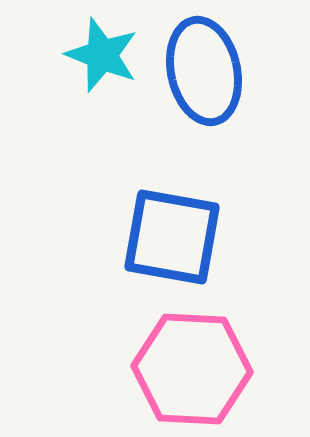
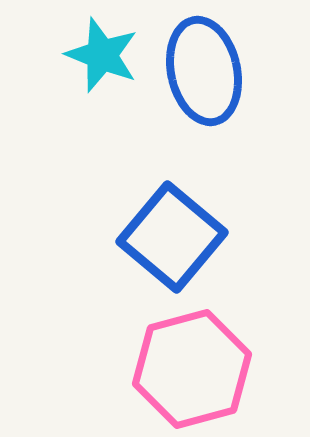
blue square: rotated 30 degrees clockwise
pink hexagon: rotated 18 degrees counterclockwise
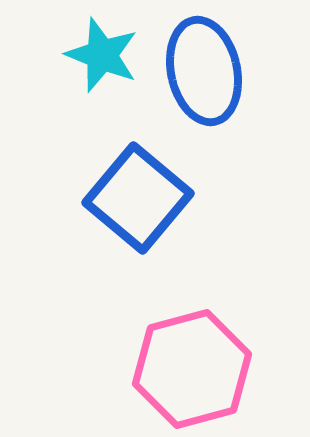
blue square: moved 34 px left, 39 px up
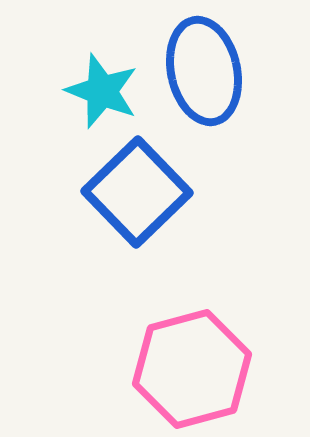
cyan star: moved 36 px down
blue square: moved 1 px left, 6 px up; rotated 6 degrees clockwise
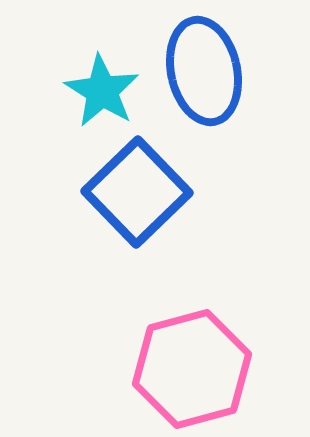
cyan star: rotated 10 degrees clockwise
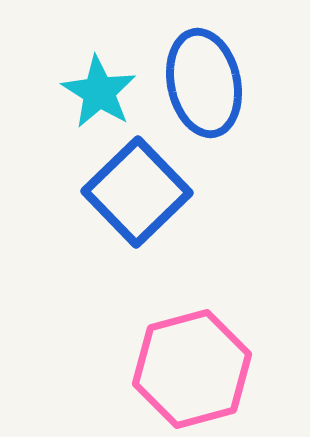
blue ellipse: moved 12 px down
cyan star: moved 3 px left, 1 px down
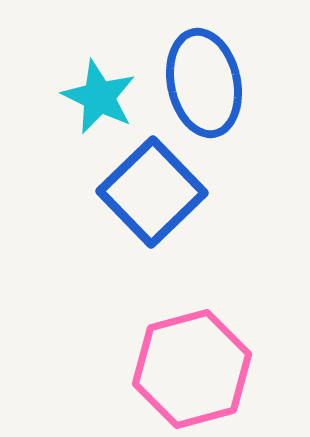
cyan star: moved 5 px down; rotated 6 degrees counterclockwise
blue square: moved 15 px right
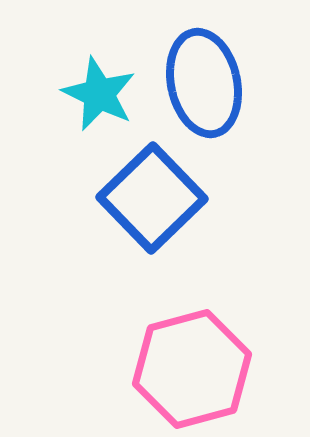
cyan star: moved 3 px up
blue square: moved 6 px down
